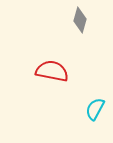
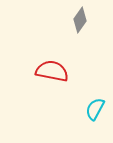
gray diamond: rotated 20 degrees clockwise
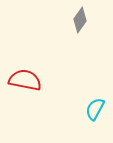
red semicircle: moved 27 px left, 9 px down
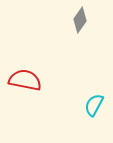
cyan semicircle: moved 1 px left, 4 px up
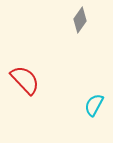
red semicircle: rotated 36 degrees clockwise
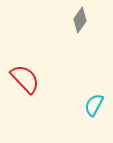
red semicircle: moved 1 px up
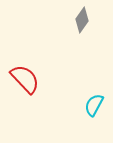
gray diamond: moved 2 px right
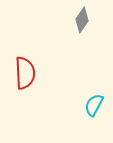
red semicircle: moved 6 px up; rotated 40 degrees clockwise
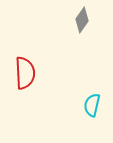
cyan semicircle: moved 2 px left; rotated 15 degrees counterclockwise
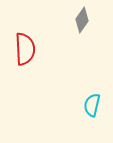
red semicircle: moved 24 px up
